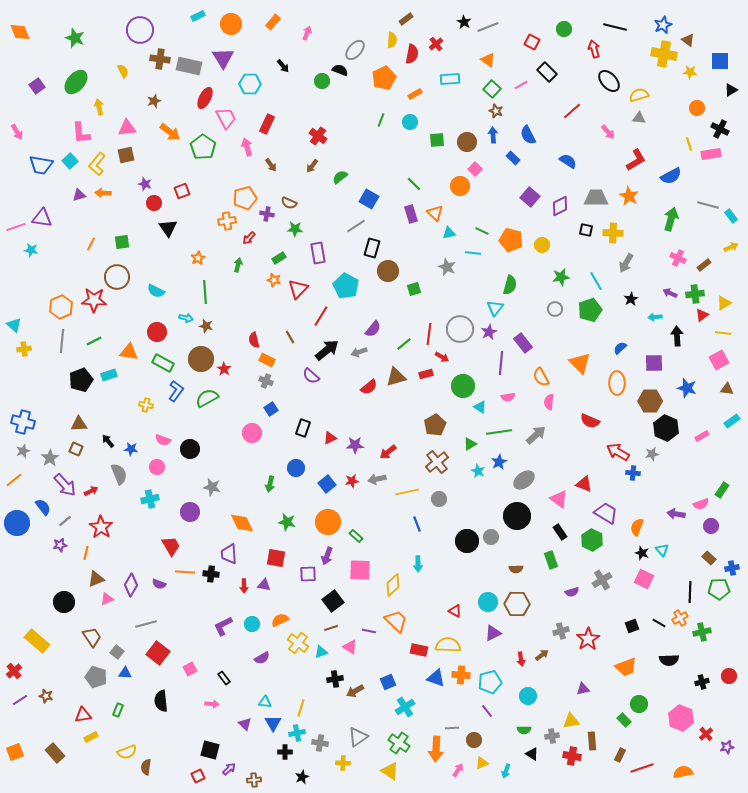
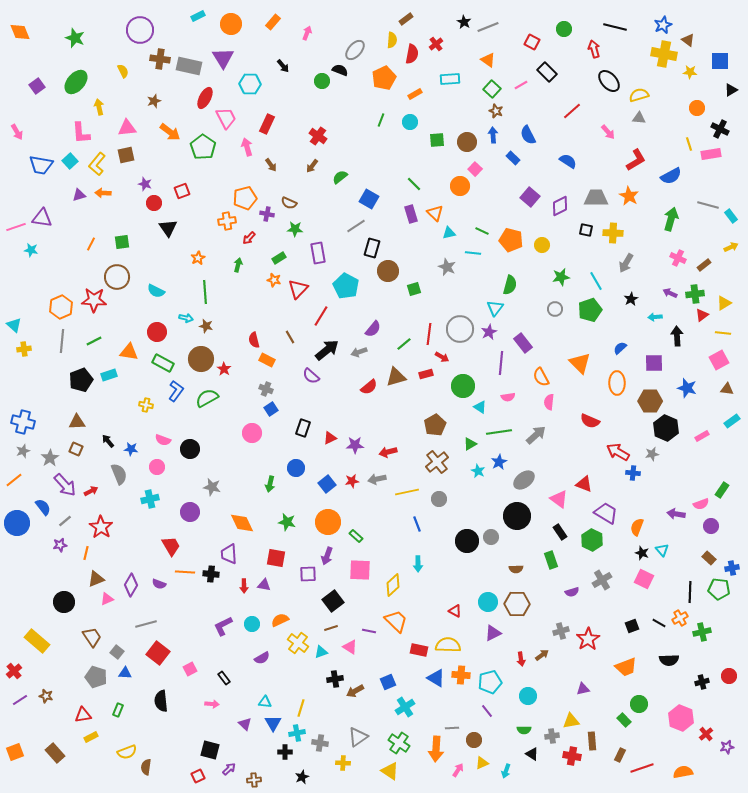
gray cross at (266, 381): moved 8 px down
brown triangle at (79, 424): moved 2 px left, 2 px up
red arrow at (388, 452): rotated 24 degrees clockwise
green pentagon at (719, 589): rotated 10 degrees clockwise
blue triangle at (436, 678): rotated 12 degrees clockwise
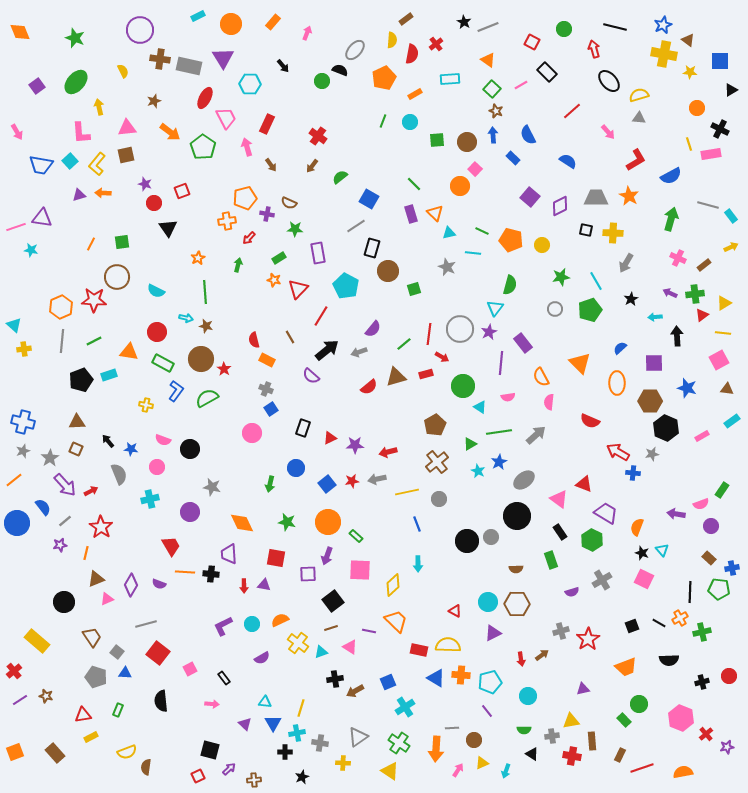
green line at (381, 120): moved 2 px right, 1 px down
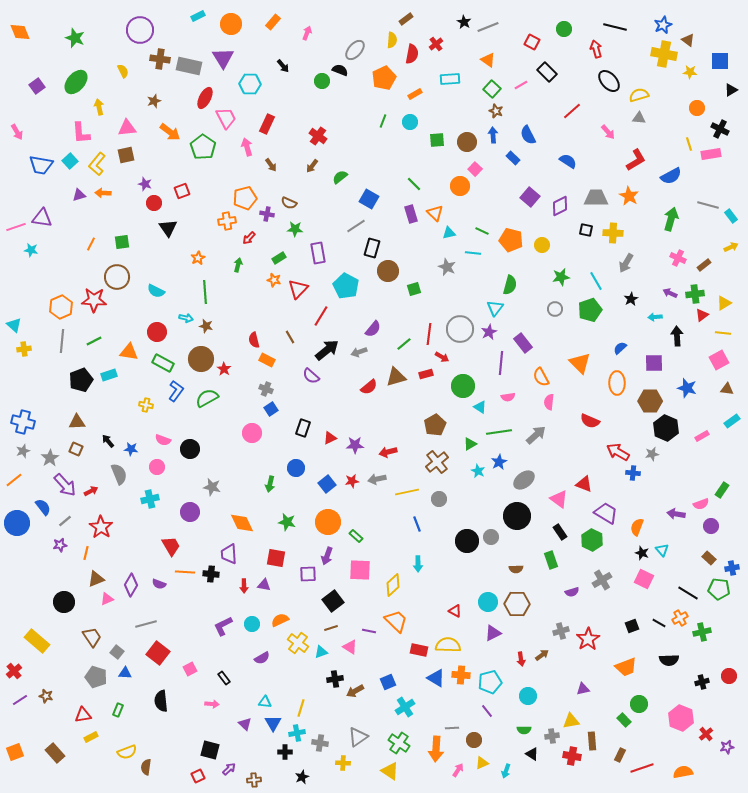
red arrow at (594, 49): moved 2 px right
black line at (690, 592): moved 2 px left, 1 px down; rotated 60 degrees counterclockwise
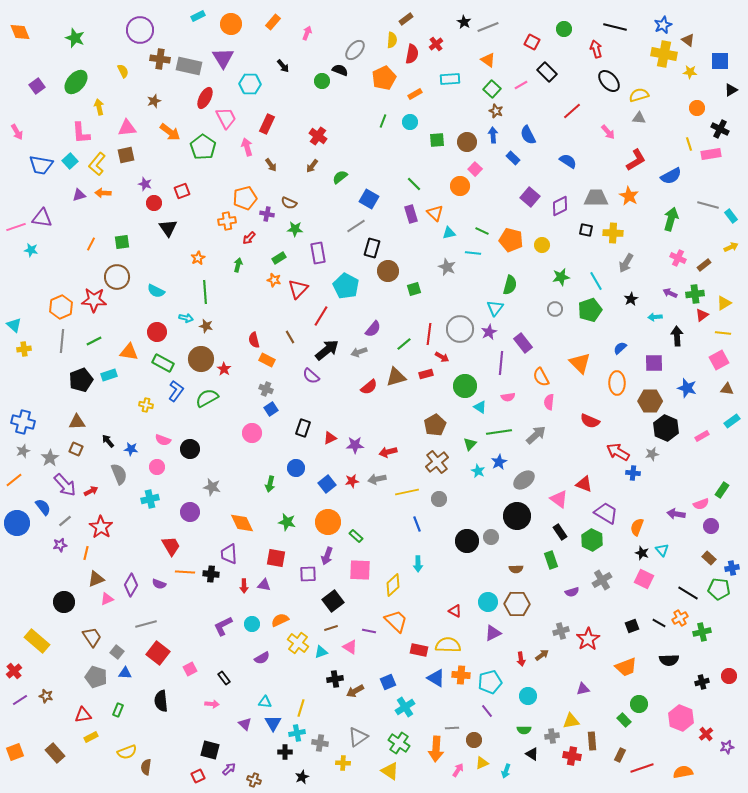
green circle at (463, 386): moved 2 px right
green triangle at (470, 444): rotated 16 degrees counterclockwise
brown cross at (254, 780): rotated 24 degrees clockwise
